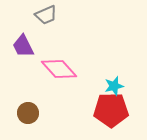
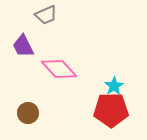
cyan star: rotated 18 degrees counterclockwise
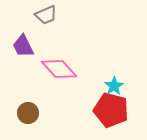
red pentagon: rotated 16 degrees clockwise
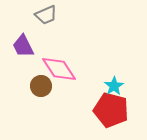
pink diamond: rotated 9 degrees clockwise
brown circle: moved 13 px right, 27 px up
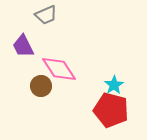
cyan star: moved 1 px up
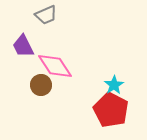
pink diamond: moved 4 px left, 3 px up
brown circle: moved 1 px up
red pentagon: rotated 12 degrees clockwise
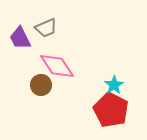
gray trapezoid: moved 13 px down
purple trapezoid: moved 3 px left, 8 px up
pink diamond: moved 2 px right
